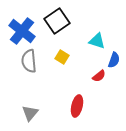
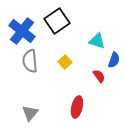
yellow square: moved 3 px right, 5 px down; rotated 16 degrees clockwise
gray semicircle: moved 1 px right
red semicircle: rotated 88 degrees counterclockwise
red ellipse: moved 1 px down
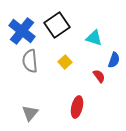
black square: moved 4 px down
cyan triangle: moved 3 px left, 3 px up
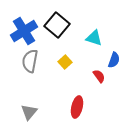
black square: rotated 15 degrees counterclockwise
blue cross: moved 2 px right; rotated 20 degrees clockwise
gray semicircle: rotated 15 degrees clockwise
gray triangle: moved 1 px left, 1 px up
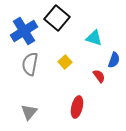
black square: moved 7 px up
gray semicircle: moved 3 px down
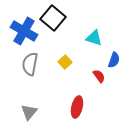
black square: moved 4 px left
blue cross: rotated 28 degrees counterclockwise
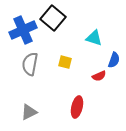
blue cross: moved 1 px left, 1 px up; rotated 36 degrees clockwise
yellow square: rotated 32 degrees counterclockwise
red semicircle: rotated 104 degrees clockwise
gray triangle: rotated 24 degrees clockwise
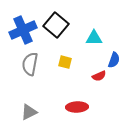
black square: moved 3 px right, 7 px down
cyan triangle: rotated 18 degrees counterclockwise
red ellipse: rotated 75 degrees clockwise
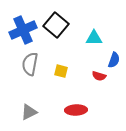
yellow square: moved 4 px left, 9 px down
red semicircle: rotated 40 degrees clockwise
red ellipse: moved 1 px left, 3 px down
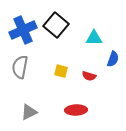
blue semicircle: moved 1 px left, 1 px up
gray semicircle: moved 10 px left, 3 px down
red semicircle: moved 10 px left
